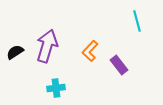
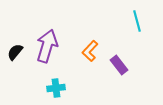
black semicircle: rotated 18 degrees counterclockwise
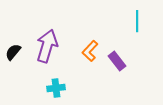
cyan line: rotated 15 degrees clockwise
black semicircle: moved 2 px left
purple rectangle: moved 2 px left, 4 px up
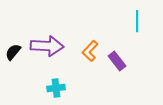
purple arrow: rotated 76 degrees clockwise
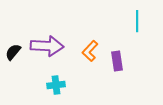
purple rectangle: rotated 30 degrees clockwise
cyan cross: moved 3 px up
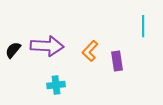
cyan line: moved 6 px right, 5 px down
black semicircle: moved 2 px up
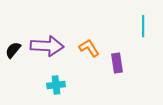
orange L-shape: moved 1 px left, 3 px up; rotated 105 degrees clockwise
purple rectangle: moved 2 px down
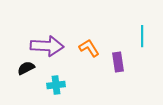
cyan line: moved 1 px left, 10 px down
black semicircle: moved 13 px right, 18 px down; rotated 24 degrees clockwise
purple rectangle: moved 1 px right, 1 px up
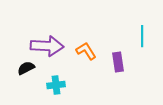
orange L-shape: moved 3 px left, 3 px down
